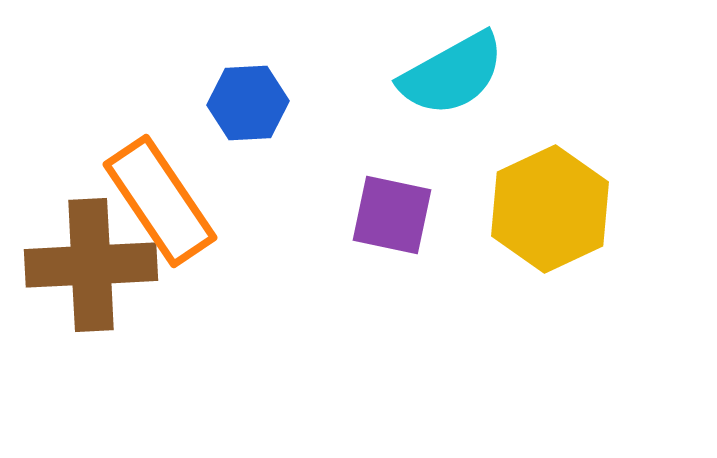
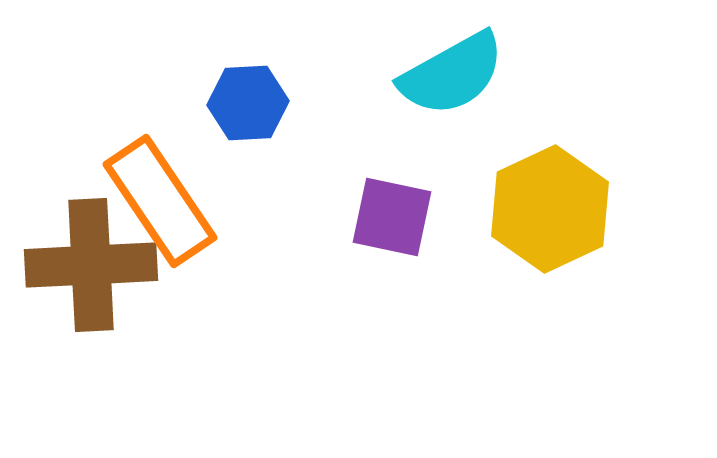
purple square: moved 2 px down
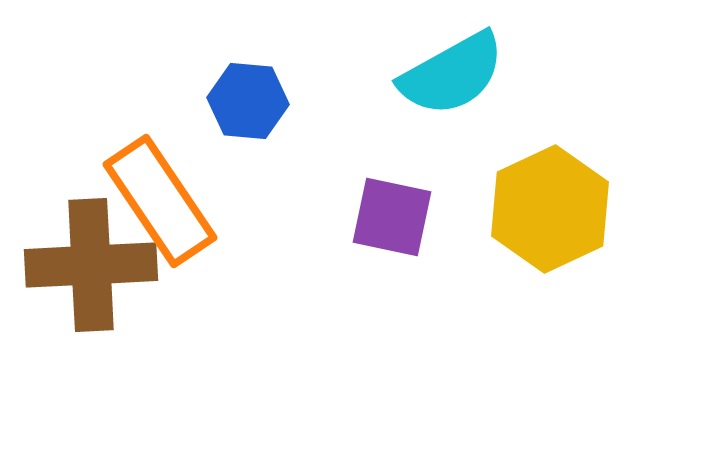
blue hexagon: moved 2 px up; rotated 8 degrees clockwise
